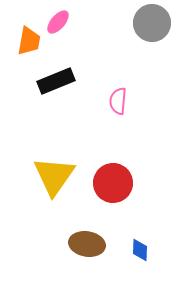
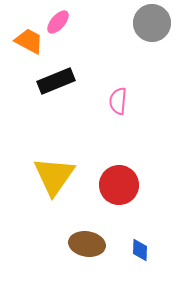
orange trapezoid: rotated 72 degrees counterclockwise
red circle: moved 6 px right, 2 px down
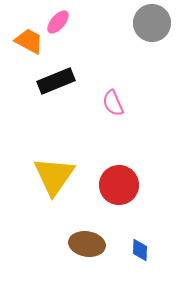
pink semicircle: moved 5 px left, 2 px down; rotated 28 degrees counterclockwise
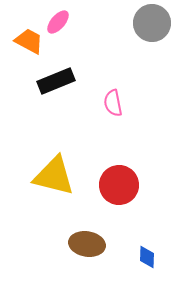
pink semicircle: rotated 12 degrees clockwise
yellow triangle: rotated 51 degrees counterclockwise
blue diamond: moved 7 px right, 7 px down
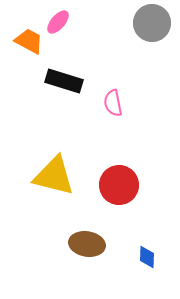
black rectangle: moved 8 px right; rotated 39 degrees clockwise
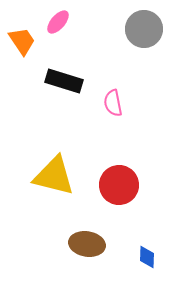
gray circle: moved 8 px left, 6 px down
orange trapezoid: moved 7 px left; rotated 28 degrees clockwise
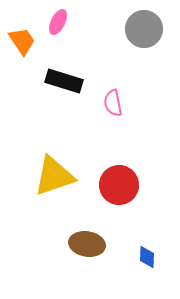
pink ellipse: rotated 15 degrees counterclockwise
yellow triangle: rotated 33 degrees counterclockwise
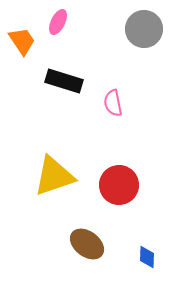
brown ellipse: rotated 28 degrees clockwise
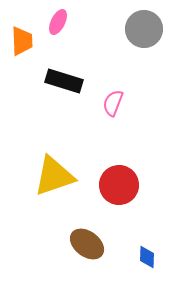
orange trapezoid: rotated 32 degrees clockwise
pink semicircle: rotated 32 degrees clockwise
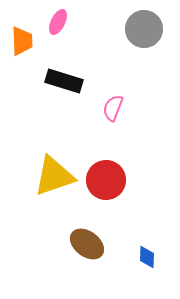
pink semicircle: moved 5 px down
red circle: moved 13 px left, 5 px up
